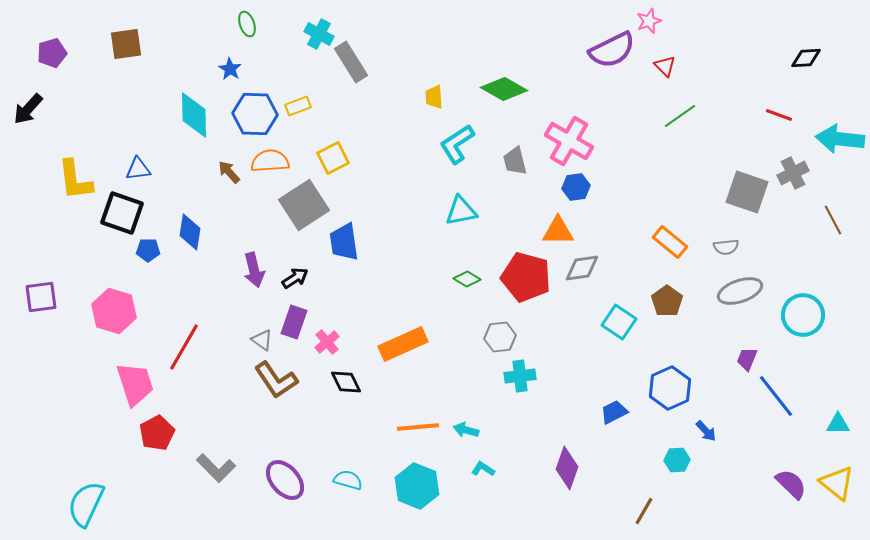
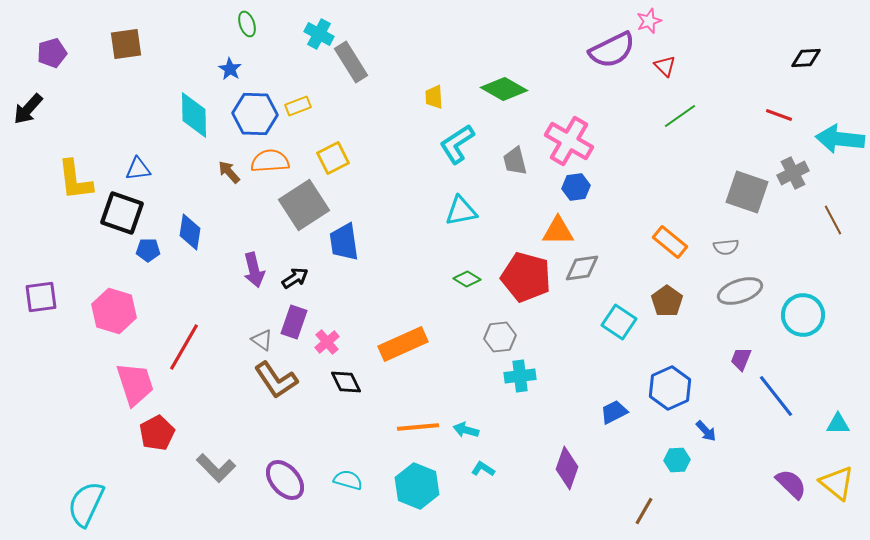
purple trapezoid at (747, 359): moved 6 px left
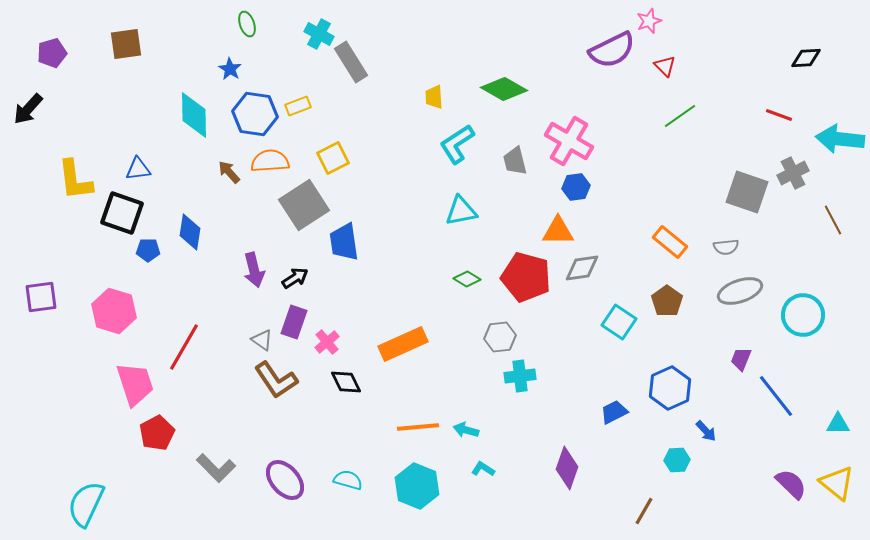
blue hexagon at (255, 114): rotated 6 degrees clockwise
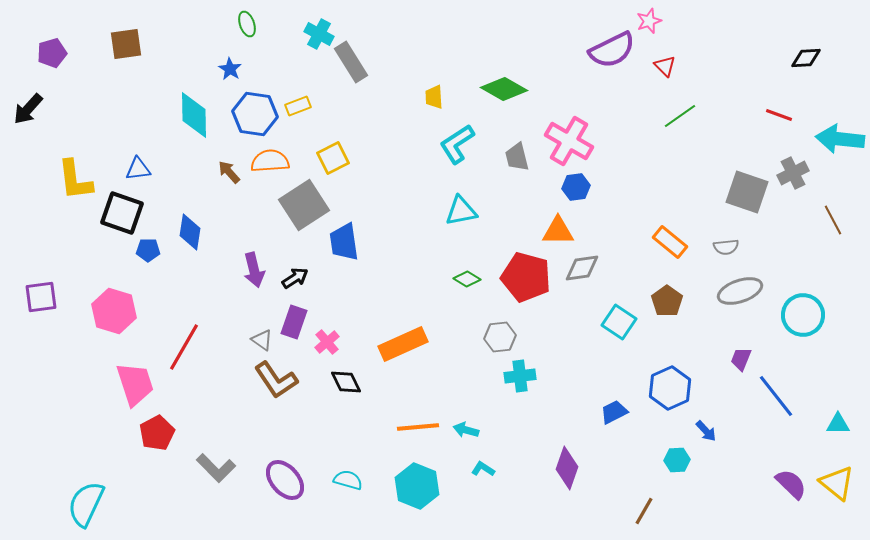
gray trapezoid at (515, 161): moved 2 px right, 4 px up
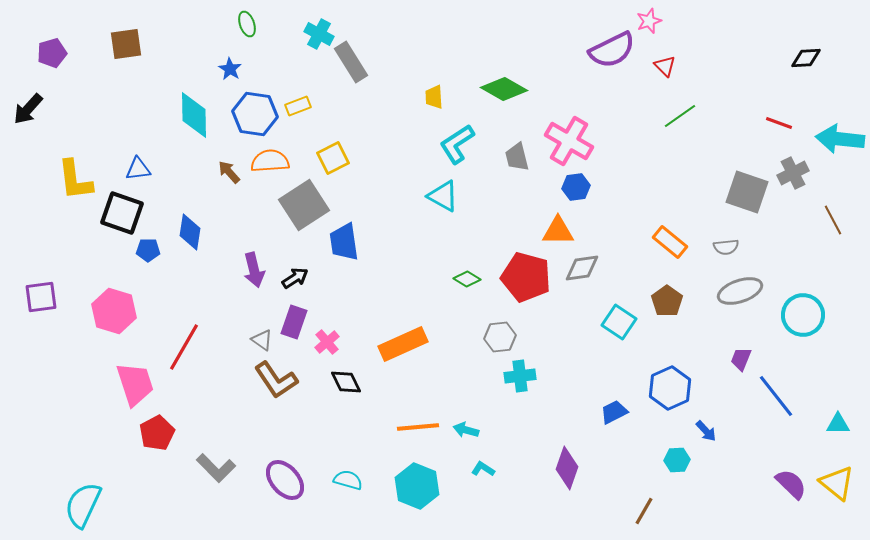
red line at (779, 115): moved 8 px down
cyan triangle at (461, 211): moved 18 px left, 15 px up; rotated 40 degrees clockwise
cyan semicircle at (86, 504): moved 3 px left, 1 px down
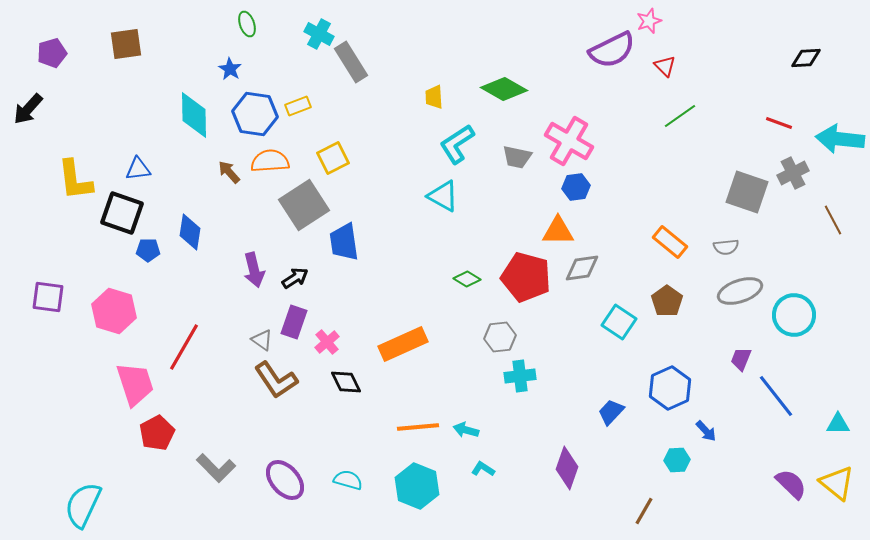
gray trapezoid at (517, 157): rotated 64 degrees counterclockwise
purple square at (41, 297): moved 7 px right; rotated 16 degrees clockwise
cyan circle at (803, 315): moved 9 px left
blue trapezoid at (614, 412): moved 3 px left; rotated 20 degrees counterclockwise
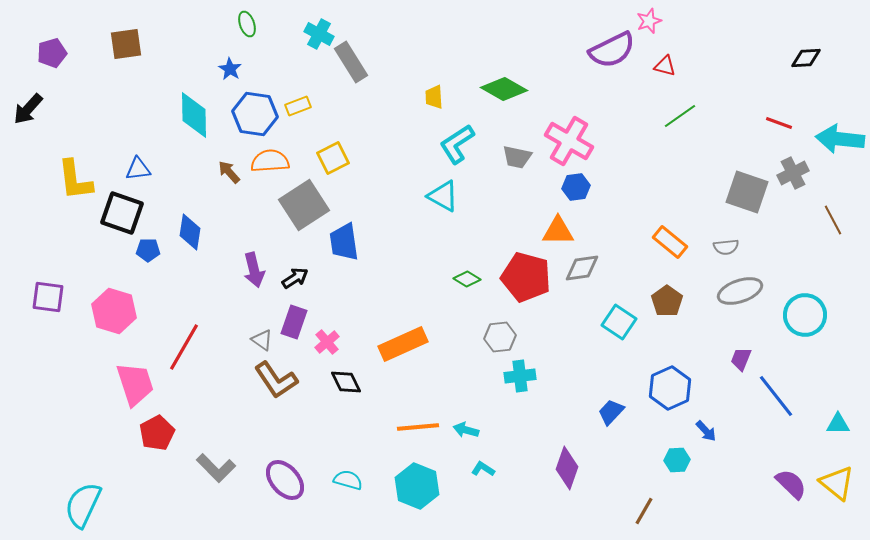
red triangle at (665, 66): rotated 30 degrees counterclockwise
cyan circle at (794, 315): moved 11 px right
